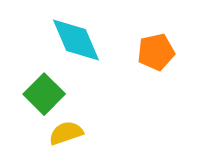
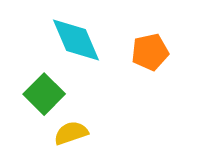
orange pentagon: moved 6 px left
yellow semicircle: moved 5 px right
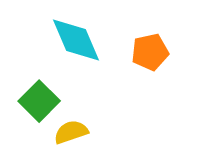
green square: moved 5 px left, 7 px down
yellow semicircle: moved 1 px up
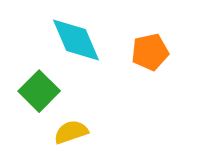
green square: moved 10 px up
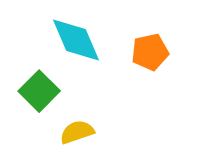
yellow semicircle: moved 6 px right
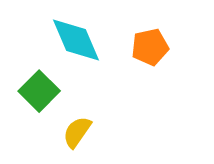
orange pentagon: moved 5 px up
yellow semicircle: rotated 36 degrees counterclockwise
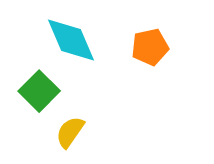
cyan diamond: moved 5 px left
yellow semicircle: moved 7 px left
